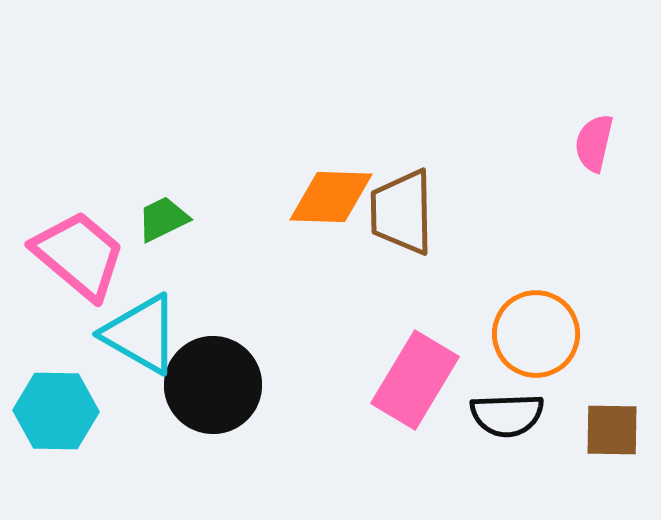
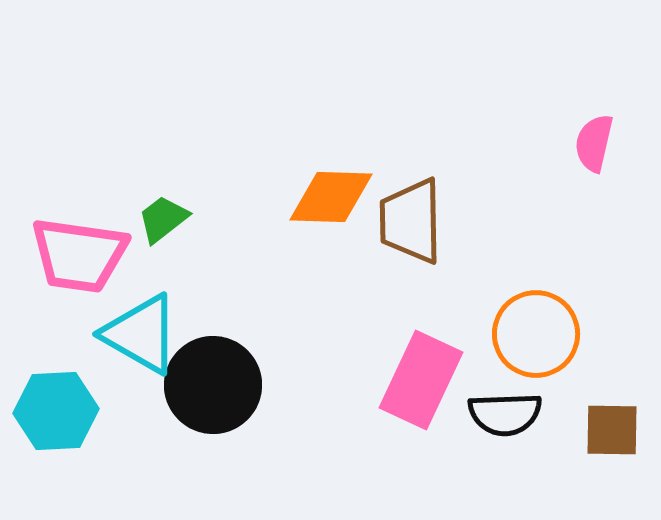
brown trapezoid: moved 9 px right, 9 px down
green trapezoid: rotated 12 degrees counterclockwise
pink trapezoid: rotated 148 degrees clockwise
pink rectangle: moved 6 px right; rotated 6 degrees counterclockwise
cyan hexagon: rotated 4 degrees counterclockwise
black semicircle: moved 2 px left, 1 px up
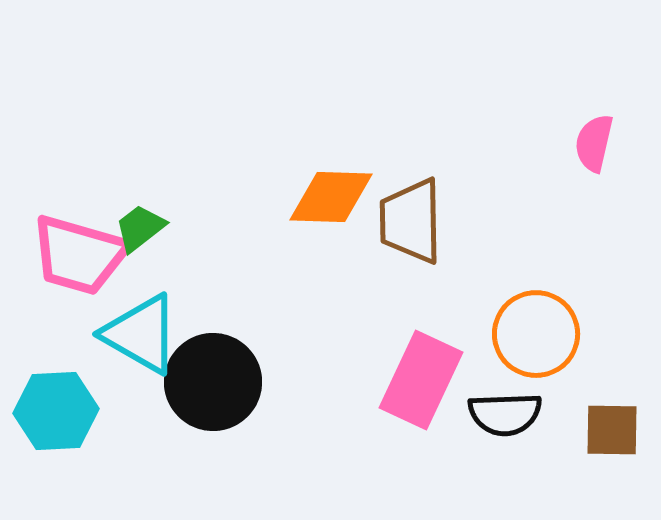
green trapezoid: moved 23 px left, 9 px down
pink trapezoid: rotated 8 degrees clockwise
black circle: moved 3 px up
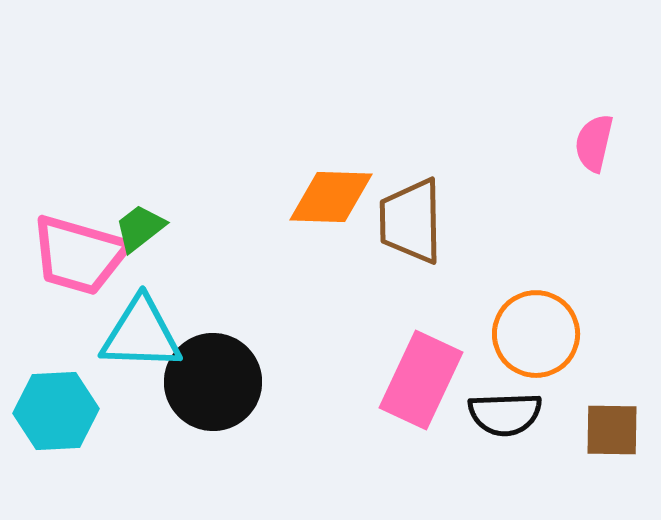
cyan triangle: rotated 28 degrees counterclockwise
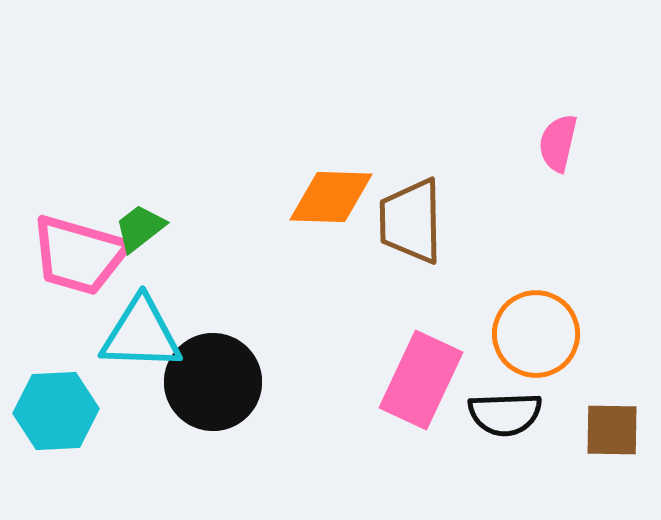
pink semicircle: moved 36 px left
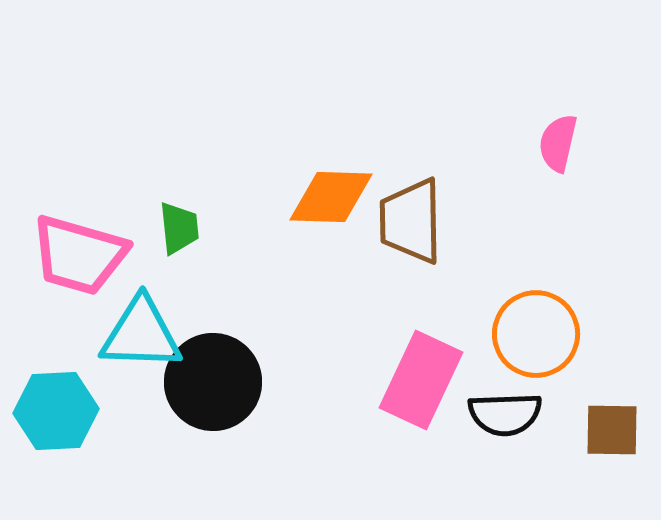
green trapezoid: moved 39 px right; rotated 122 degrees clockwise
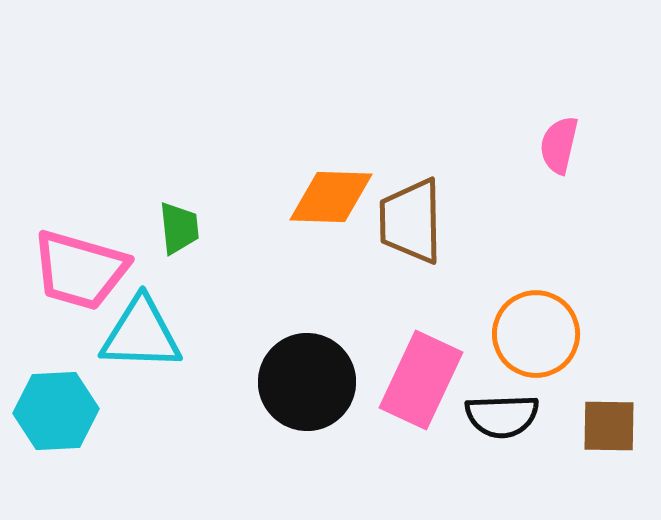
pink semicircle: moved 1 px right, 2 px down
pink trapezoid: moved 1 px right, 15 px down
black circle: moved 94 px right
black semicircle: moved 3 px left, 2 px down
brown square: moved 3 px left, 4 px up
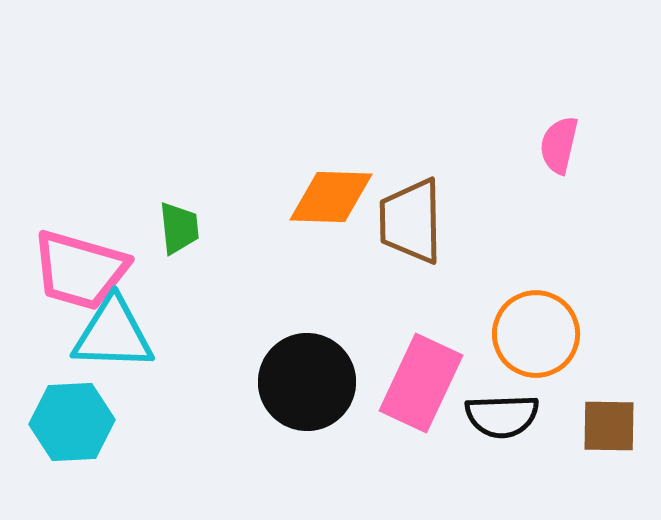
cyan triangle: moved 28 px left
pink rectangle: moved 3 px down
cyan hexagon: moved 16 px right, 11 px down
